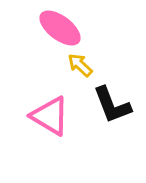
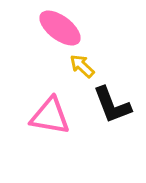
yellow arrow: moved 2 px right, 1 px down
pink triangle: rotated 21 degrees counterclockwise
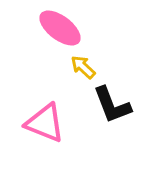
yellow arrow: moved 1 px right, 1 px down
pink triangle: moved 5 px left, 7 px down; rotated 12 degrees clockwise
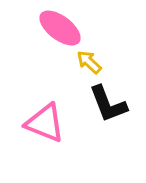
yellow arrow: moved 6 px right, 5 px up
black L-shape: moved 4 px left, 1 px up
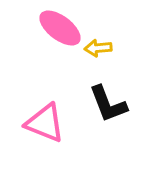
yellow arrow: moved 9 px right, 14 px up; rotated 48 degrees counterclockwise
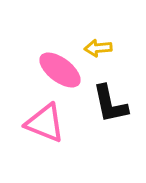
pink ellipse: moved 42 px down
black L-shape: moved 2 px right; rotated 9 degrees clockwise
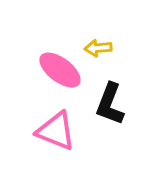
black L-shape: rotated 33 degrees clockwise
pink triangle: moved 11 px right, 8 px down
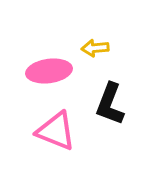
yellow arrow: moved 3 px left
pink ellipse: moved 11 px left, 1 px down; rotated 45 degrees counterclockwise
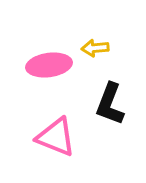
pink ellipse: moved 6 px up
pink triangle: moved 6 px down
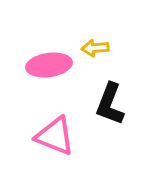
pink triangle: moved 1 px left, 1 px up
